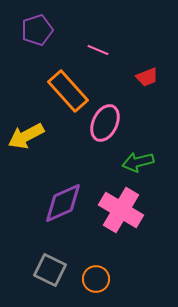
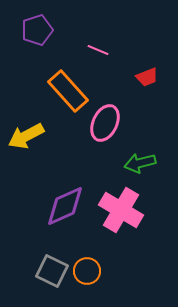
green arrow: moved 2 px right, 1 px down
purple diamond: moved 2 px right, 3 px down
gray square: moved 2 px right, 1 px down
orange circle: moved 9 px left, 8 px up
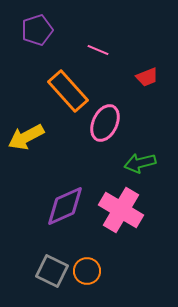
yellow arrow: moved 1 px down
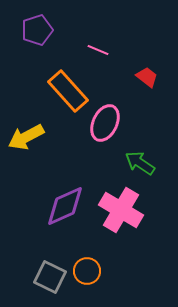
red trapezoid: rotated 120 degrees counterclockwise
green arrow: rotated 48 degrees clockwise
gray square: moved 2 px left, 6 px down
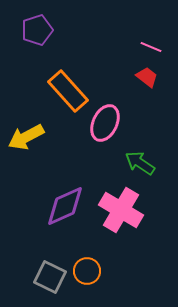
pink line: moved 53 px right, 3 px up
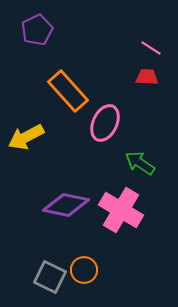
purple pentagon: rotated 8 degrees counterclockwise
pink line: moved 1 px down; rotated 10 degrees clockwise
red trapezoid: rotated 35 degrees counterclockwise
purple diamond: moved 1 px right, 1 px up; rotated 36 degrees clockwise
orange circle: moved 3 px left, 1 px up
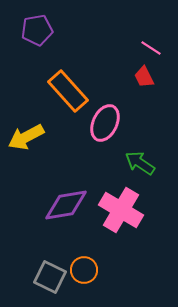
purple pentagon: rotated 16 degrees clockwise
red trapezoid: moved 3 px left; rotated 120 degrees counterclockwise
purple diamond: rotated 21 degrees counterclockwise
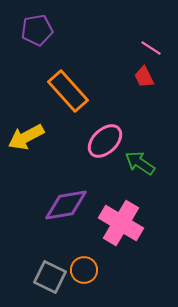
pink ellipse: moved 18 px down; rotated 21 degrees clockwise
pink cross: moved 13 px down
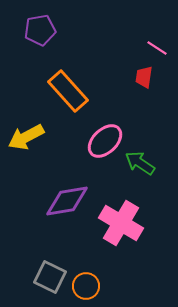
purple pentagon: moved 3 px right
pink line: moved 6 px right
red trapezoid: rotated 35 degrees clockwise
purple diamond: moved 1 px right, 4 px up
orange circle: moved 2 px right, 16 px down
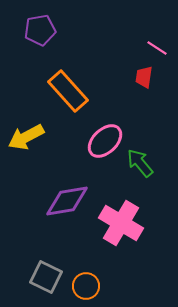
green arrow: rotated 16 degrees clockwise
gray square: moved 4 px left
